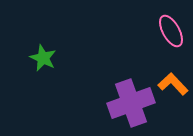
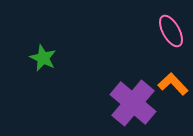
purple cross: moved 2 px right; rotated 30 degrees counterclockwise
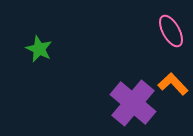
green star: moved 4 px left, 9 px up
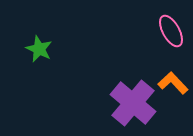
orange L-shape: moved 1 px up
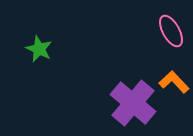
orange L-shape: moved 1 px right, 1 px up
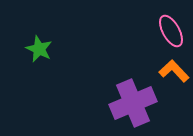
orange L-shape: moved 11 px up
purple cross: rotated 27 degrees clockwise
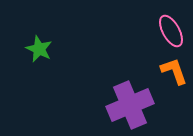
orange L-shape: rotated 24 degrees clockwise
purple cross: moved 3 px left, 2 px down
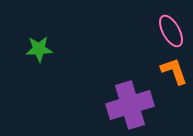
green star: rotated 28 degrees counterclockwise
purple cross: rotated 6 degrees clockwise
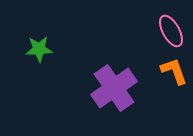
purple cross: moved 16 px left, 17 px up; rotated 18 degrees counterclockwise
